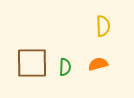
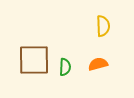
brown square: moved 2 px right, 3 px up
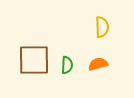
yellow semicircle: moved 1 px left, 1 px down
green semicircle: moved 2 px right, 2 px up
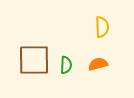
green semicircle: moved 1 px left
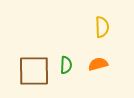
brown square: moved 11 px down
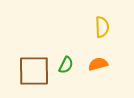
green semicircle: rotated 24 degrees clockwise
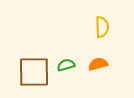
green semicircle: rotated 132 degrees counterclockwise
brown square: moved 1 px down
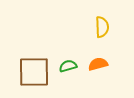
green semicircle: moved 2 px right, 1 px down
